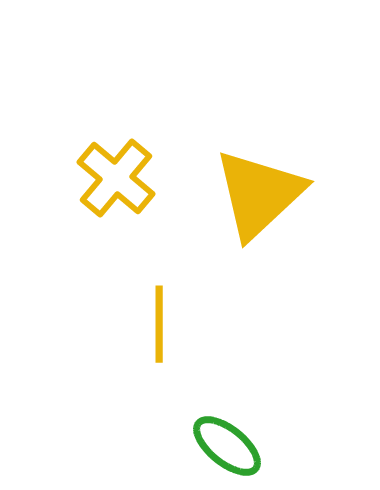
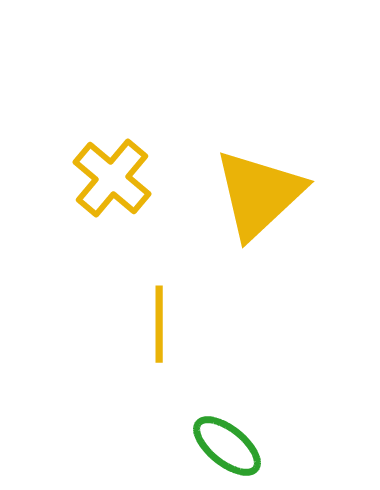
yellow cross: moved 4 px left
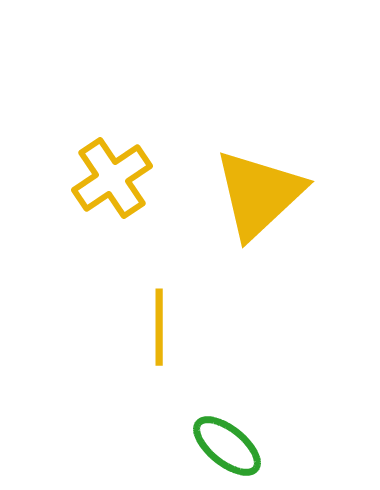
yellow cross: rotated 16 degrees clockwise
yellow line: moved 3 px down
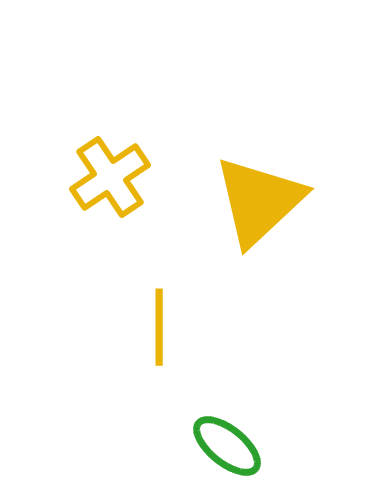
yellow cross: moved 2 px left, 1 px up
yellow triangle: moved 7 px down
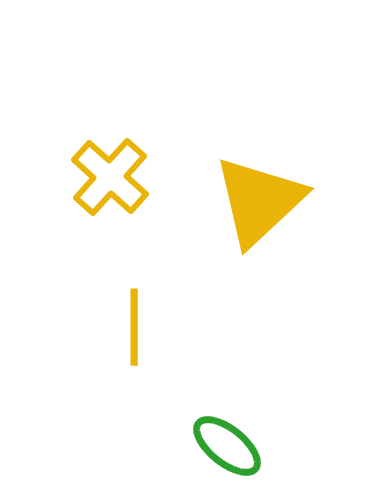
yellow cross: rotated 14 degrees counterclockwise
yellow line: moved 25 px left
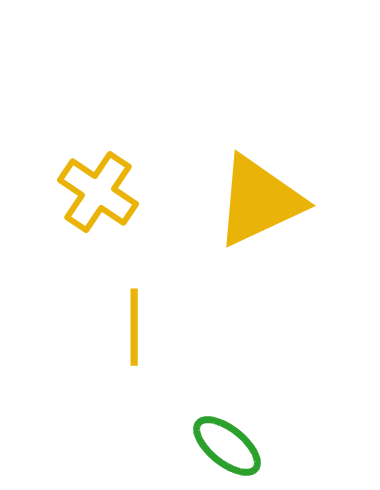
yellow cross: moved 12 px left, 15 px down; rotated 8 degrees counterclockwise
yellow triangle: rotated 18 degrees clockwise
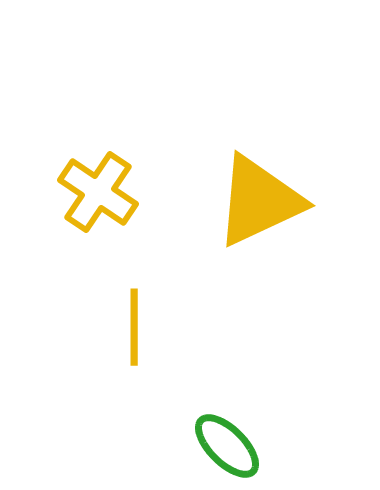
green ellipse: rotated 6 degrees clockwise
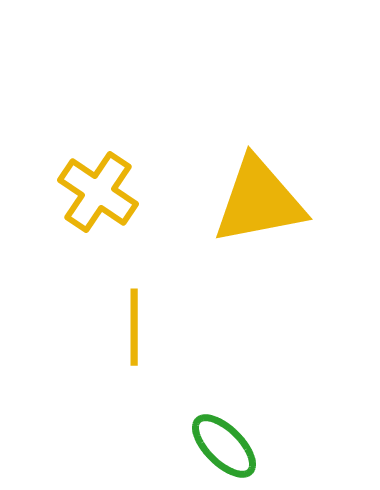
yellow triangle: rotated 14 degrees clockwise
green ellipse: moved 3 px left
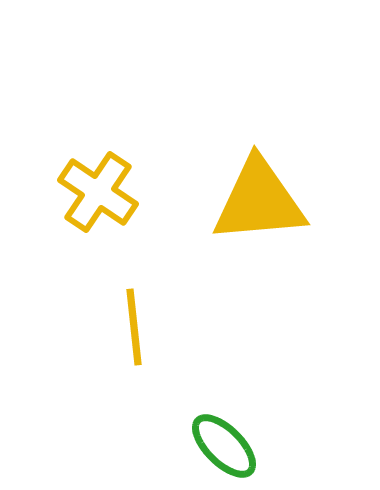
yellow triangle: rotated 6 degrees clockwise
yellow line: rotated 6 degrees counterclockwise
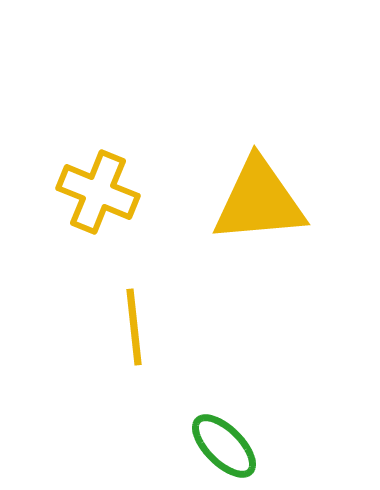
yellow cross: rotated 12 degrees counterclockwise
